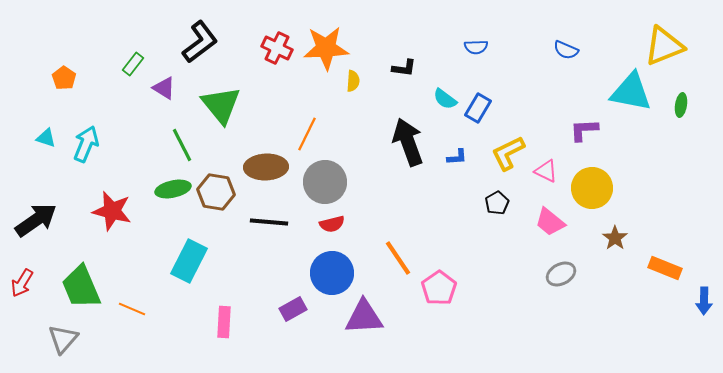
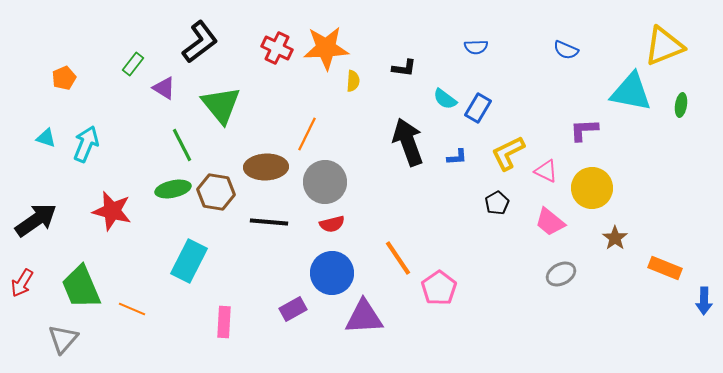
orange pentagon at (64, 78): rotated 15 degrees clockwise
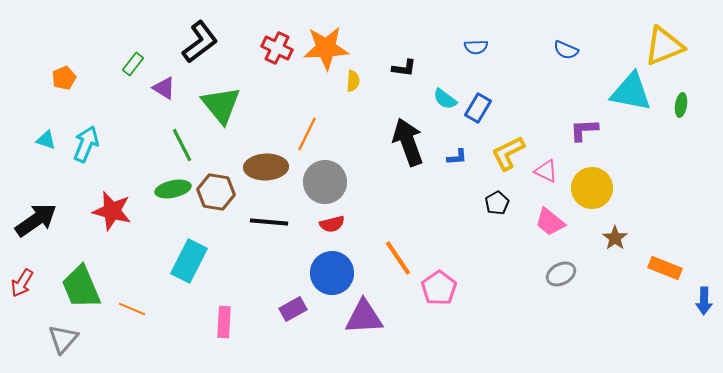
cyan triangle at (46, 138): moved 2 px down
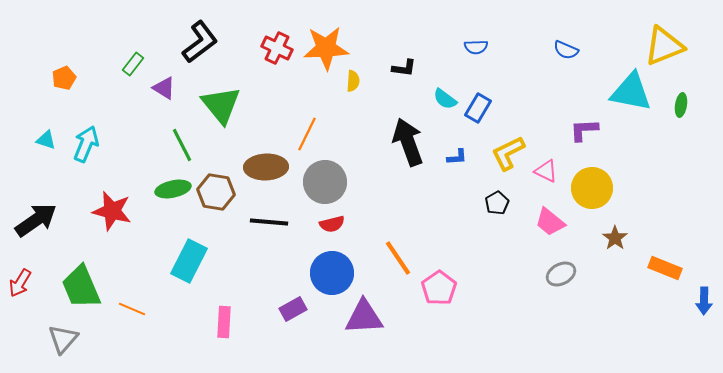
red arrow at (22, 283): moved 2 px left
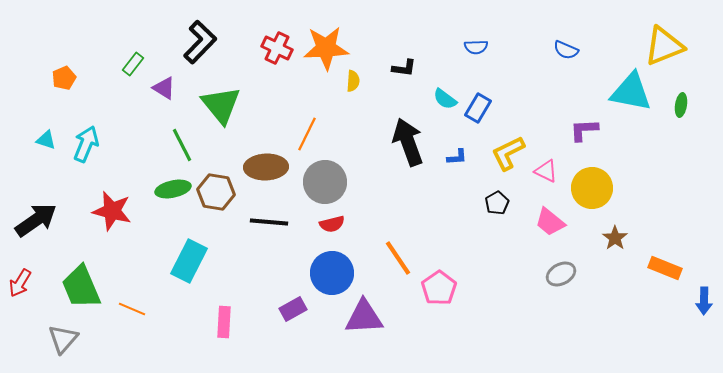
black L-shape at (200, 42): rotated 9 degrees counterclockwise
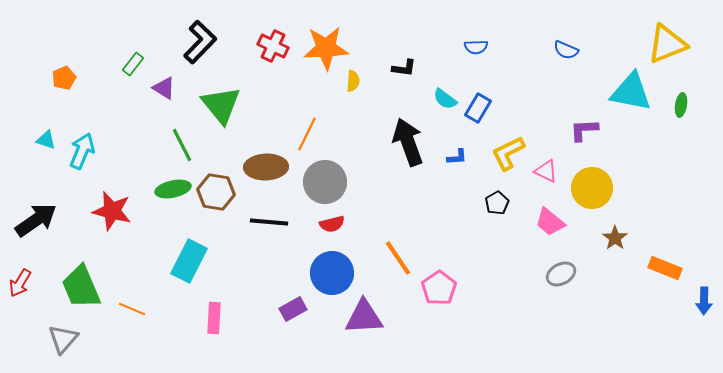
yellow triangle at (664, 46): moved 3 px right, 2 px up
red cross at (277, 48): moved 4 px left, 2 px up
cyan arrow at (86, 144): moved 4 px left, 7 px down
pink rectangle at (224, 322): moved 10 px left, 4 px up
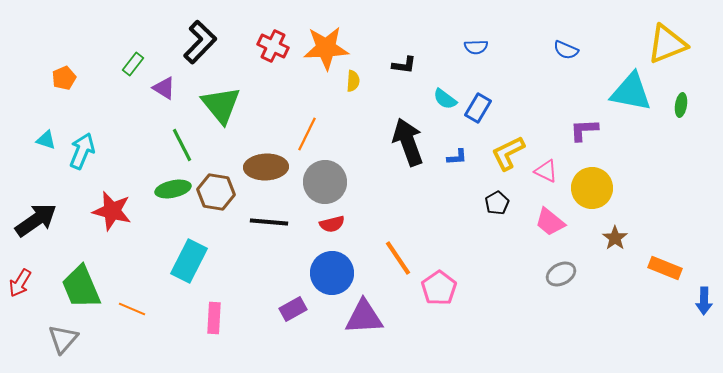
black L-shape at (404, 68): moved 3 px up
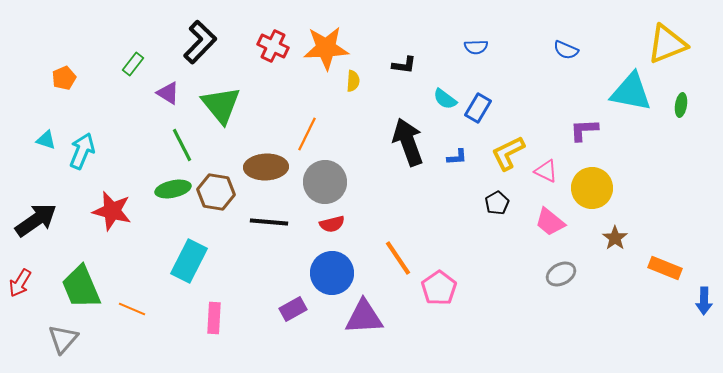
purple triangle at (164, 88): moved 4 px right, 5 px down
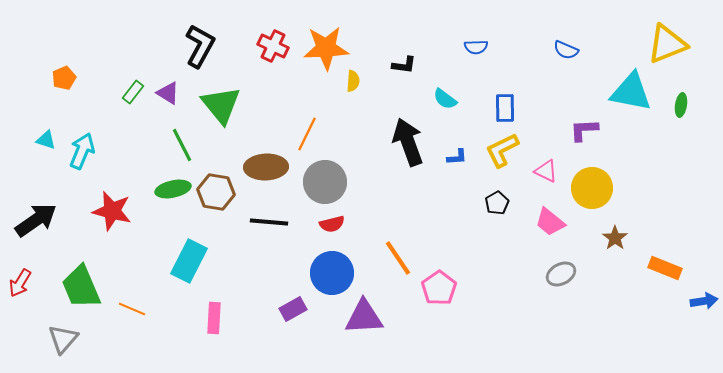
black L-shape at (200, 42): moved 4 px down; rotated 15 degrees counterclockwise
green rectangle at (133, 64): moved 28 px down
blue rectangle at (478, 108): moved 27 px right; rotated 32 degrees counterclockwise
yellow L-shape at (508, 153): moved 6 px left, 3 px up
blue arrow at (704, 301): rotated 100 degrees counterclockwise
